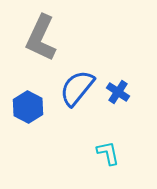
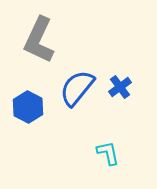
gray L-shape: moved 2 px left, 2 px down
blue cross: moved 2 px right, 5 px up; rotated 20 degrees clockwise
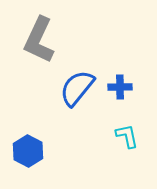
blue cross: rotated 35 degrees clockwise
blue hexagon: moved 44 px down
cyan L-shape: moved 19 px right, 17 px up
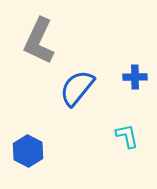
gray L-shape: moved 1 px down
blue cross: moved 15 px right, 10 px up
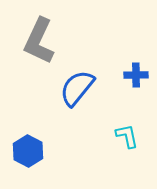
blue cross: moved 1 px right, 2 px up
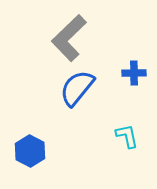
gray L-shape: moved 30 px right, 3 px up; rotated 21 degrees clockwise
blue cross: moved 2 px left, 2 px up
blue hexagon: moved 2 px right
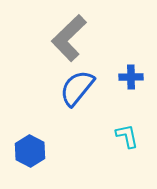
blue cross: moved 3 px left, 4 px down
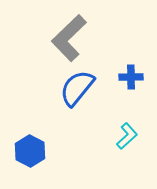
cyan L-shape: rotated 60 degrees clockwise
